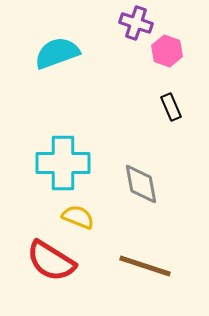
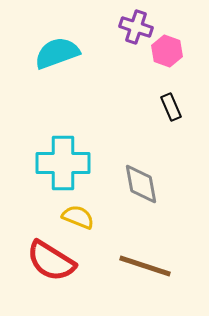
purple cross: moved 4 px down
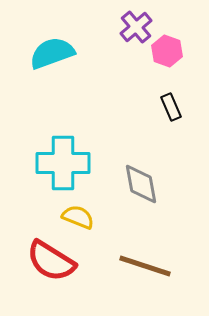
purple cross: rotated 32 degrees clockwise
cyan semicircle: moved 5 px left
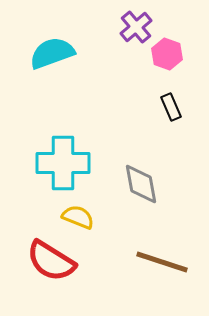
pink hexagon: moved 3 px down
brown line: moved 17 px right, 4 px up
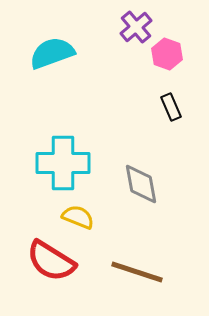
brown line: moved 25 px left, 10 px down
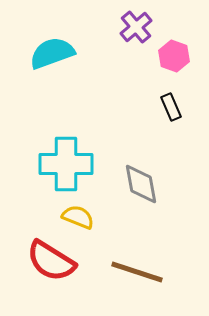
pink hexagon: moved 7 px right, 2 px down
cyan cross: moved 3 px right, 1 px down
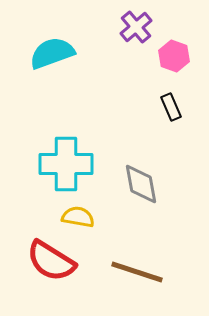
yellow semicircle: rotated 12 degrees counterclockwise
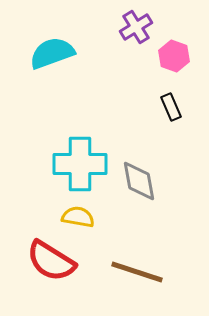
purple cross: rotated 8 degrees clockwise
cyan cross: moved 14 px right
gray diamond: moved 2 px left, 3 px up
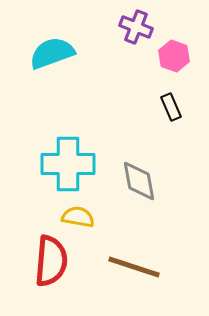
purple cross: rotated 36 degrees counterclockwise
cyan cross: moved 12 px left
red semicircle: rotated 117 degrees counterclockwise
brown line: moved 3 px left, 5 px up
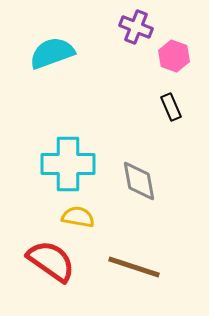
red semicircle: rotated 60 degrees counterclockwise
